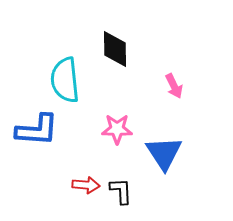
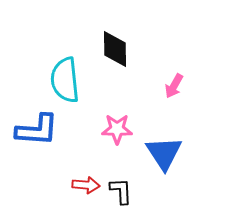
pink arrow: rotated 55 degrees clockwise
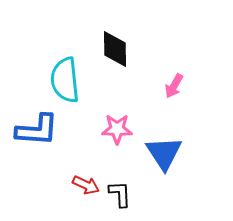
red arrow: rotated 20 degrees clockwise
black L-shape: moved 1 px left, 3 px down
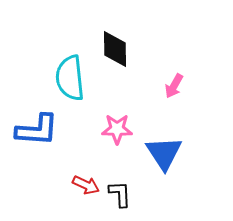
cyan semicircle: moved 5 px right, 2 px up
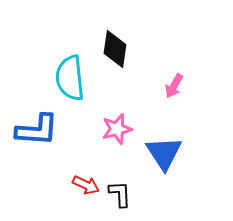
black diamond: rotated 9 degrees clockwise
pink star: rotated 16 degrees counterclockwise
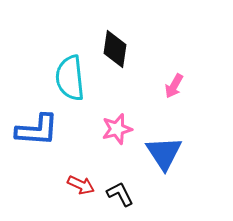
red arrow: moved 5 px left
black L-shape: rotated 24 degrees counterclockwise
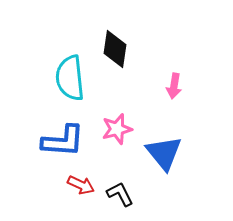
pink arrow: rotated 20 degrees counterclockwise
blue L-shape: moved 26 px right, 11 px down
blue triangle: rotated 6 degrees counterclockwise
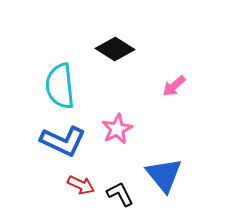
black diamond: rotated 66 degrees counterclockwise
cyan semicircle: moved 10 px left, 8 px down
pink arrow: rotated 40 degrees clockwise
pink star: rotated 12 degrees counterclockwise
blue L-shape: rotated 21 degrees clockwise
blue triangle: moved 22 px down
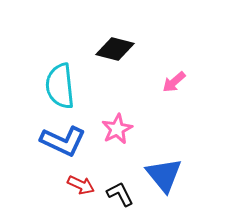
black diamond: rotated 18 degrees counterclockwise
pink arrow: moved 4 px up
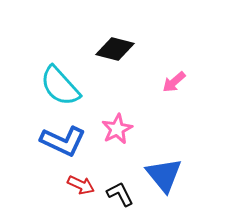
cyan semicircle: rotated 36 degrees counterclockwise
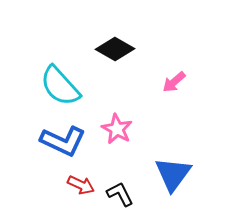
black diamond: rotated 15 degrees clockwise
pink star: rotated 16 degrees counterclockwise
blue triangle: moved 9 px right, 1 px up; rotated 15 degrees clockwise
